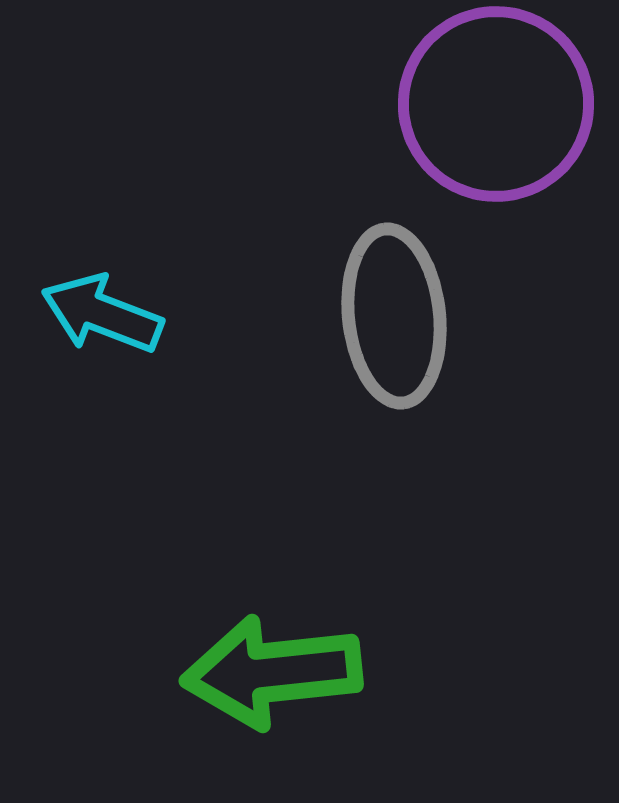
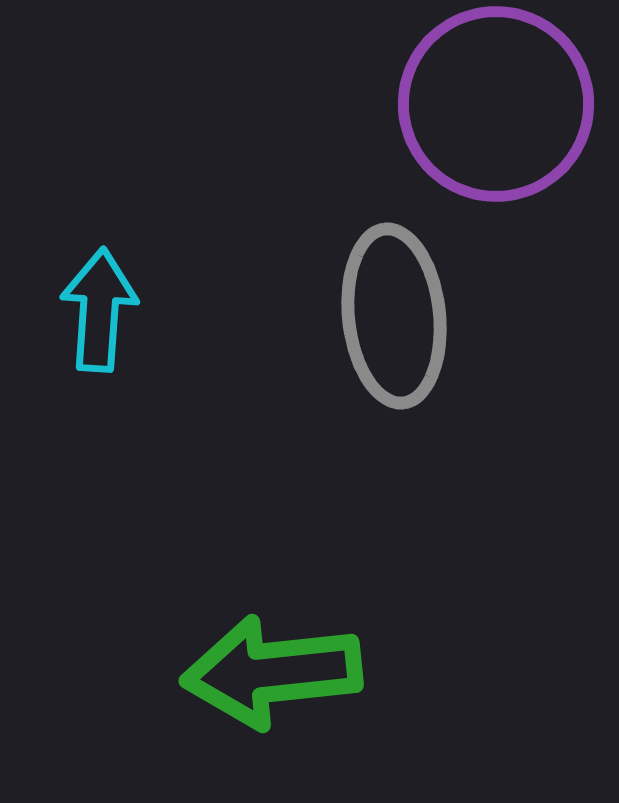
cyan arrow: moved 3 px left, 4 px up; rotated 73 degrees clockwise
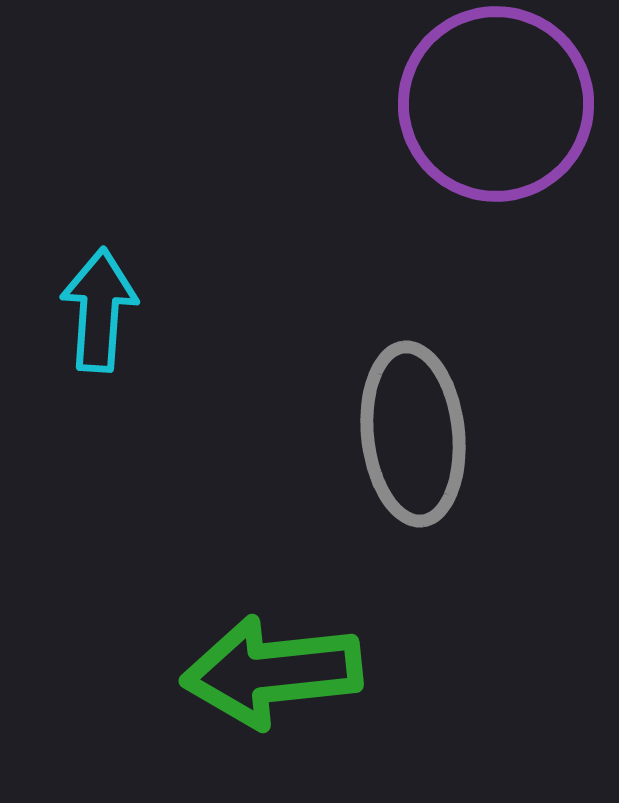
gray ellipse: moved 19 px right, 118 px down
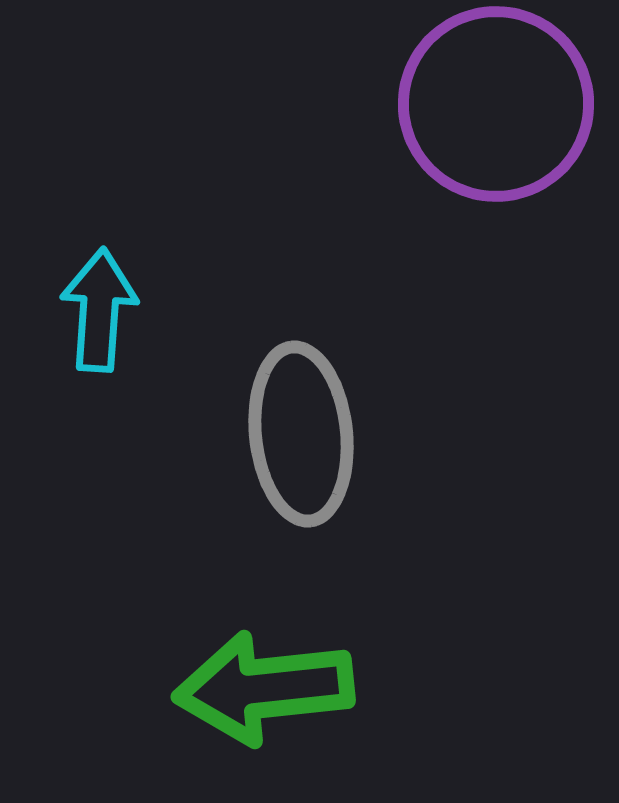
gray ellipse: moved 112 px left
green arrow: moved 8 px left, 16 px down
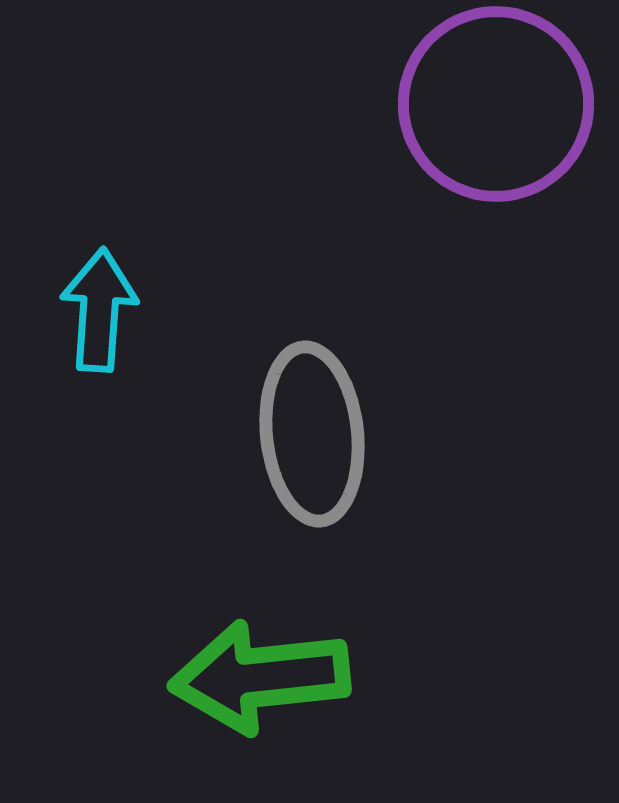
gray ellipse: moved 11 px right
green arrow: moved 4 px left, 11 px up
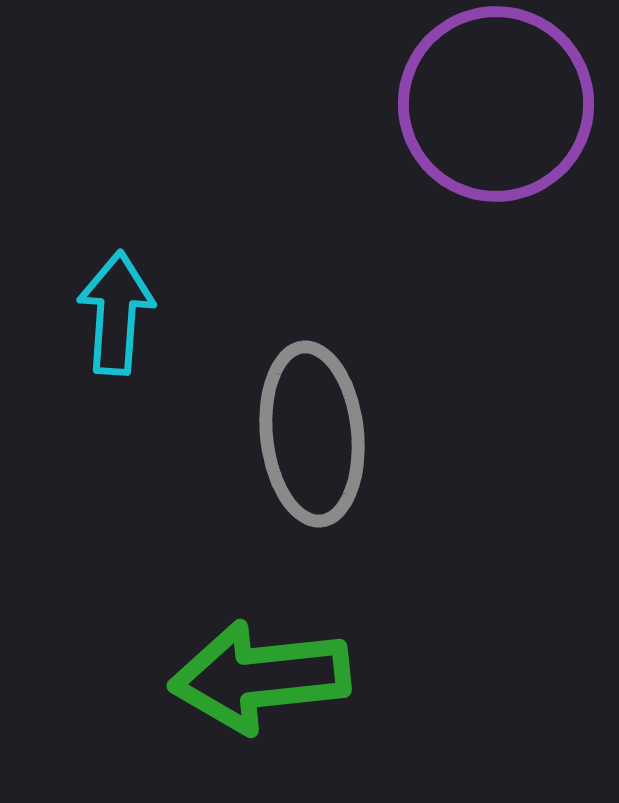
cyan arrow: moved 17 px right, 3 px down
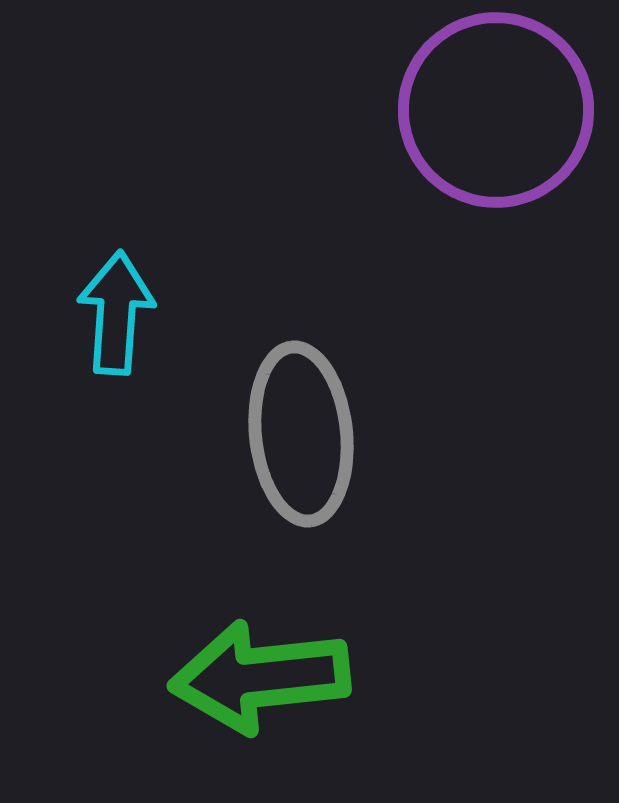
purple circle: moved 6 px down
gray ellipse: moved 11 px left
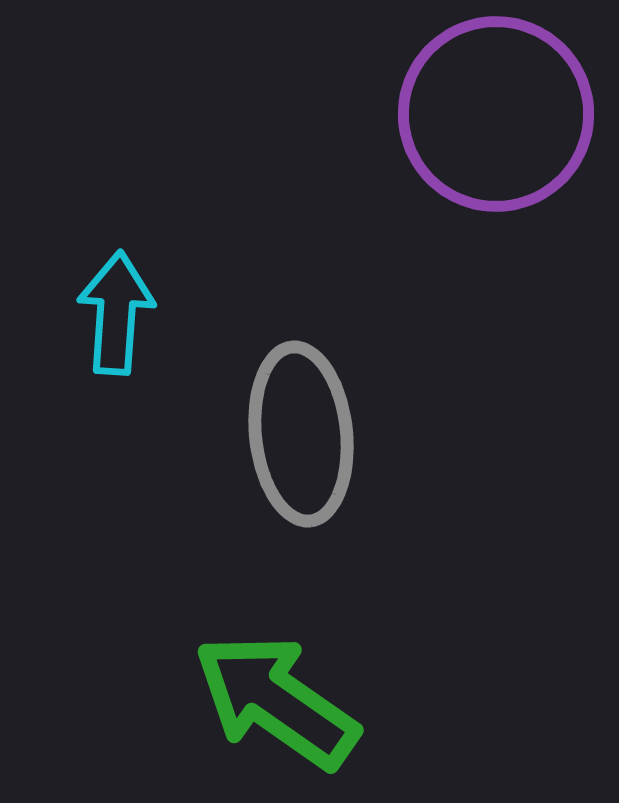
purple circle: moved 4 px down
green arrow: moved 16 px right, 24 px down; rotated 41 degrees clockwise
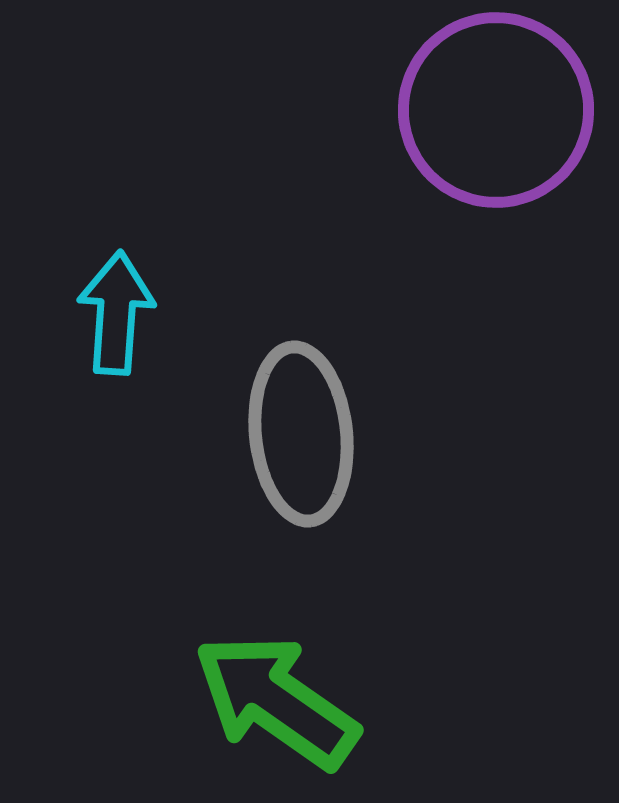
purple circle: moved 4 px up
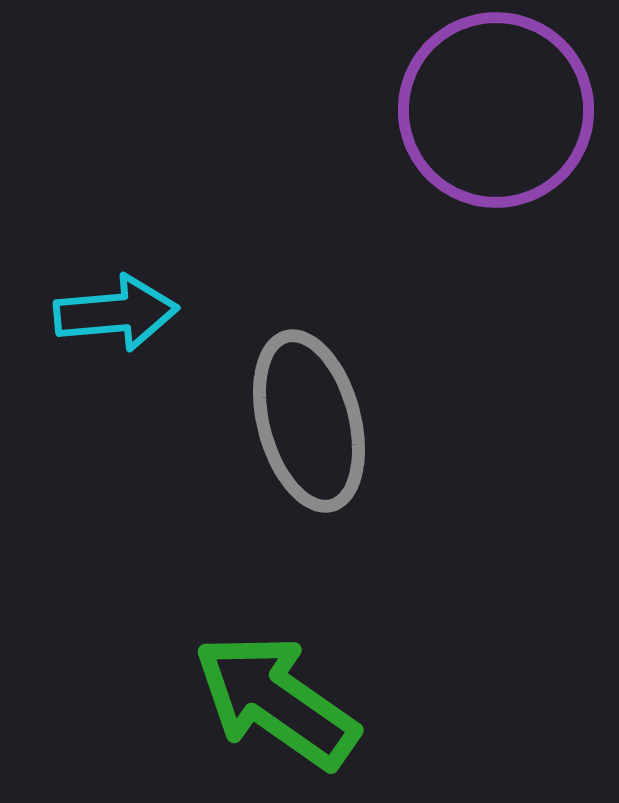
cyan arrow: rotated 81 degrees clockwise
gray ellipse: moved 8 px right, 13 px up; rotated 9 degrees counterclockwise
